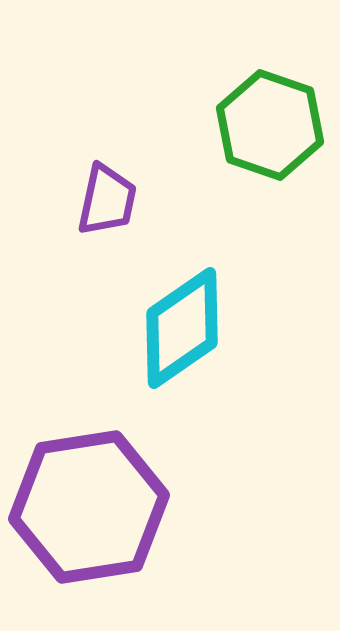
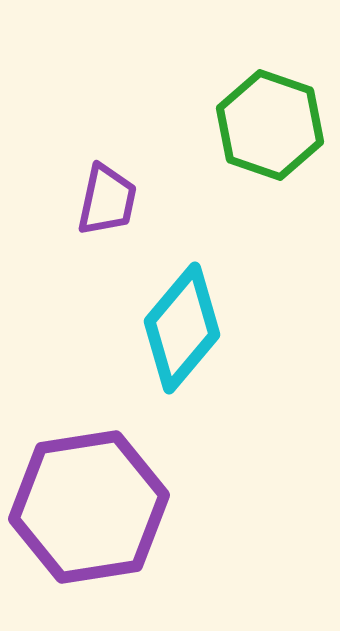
cyan diamond: rotated 15 degrees counterclockwise
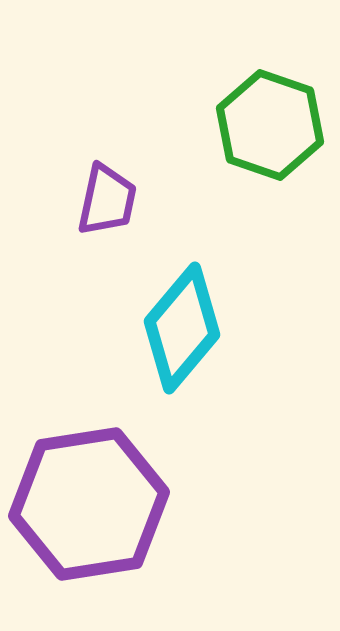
purple hexagon: moved 3 px up
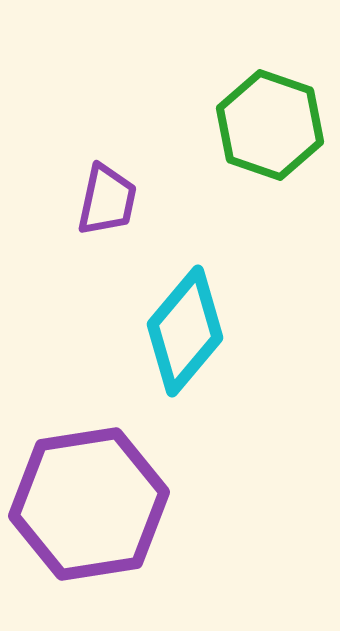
cyan diamond: moved 3 px right, 3 px down
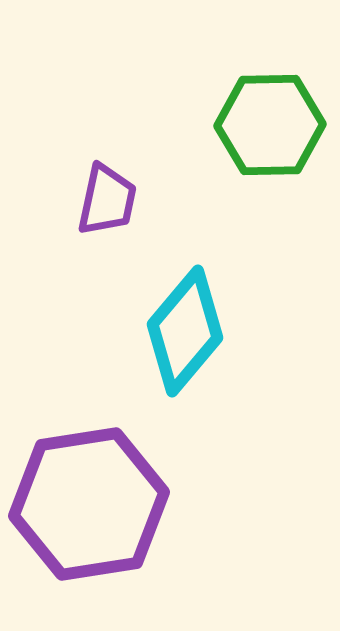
green hexagon: rotated 20 degrees counterclockwise
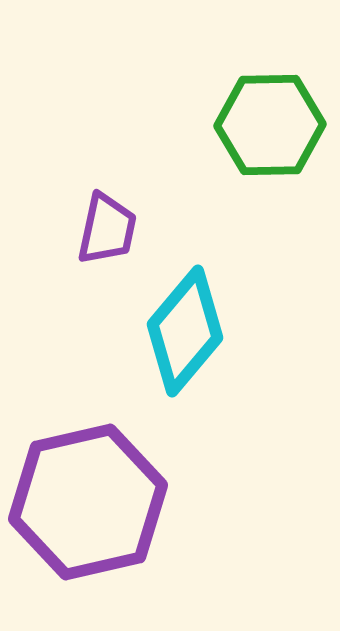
purple trapezoid: moved 29 px down
purple hexagon: moved 1 px left, 2 px up; rotated 4 degrees counterclockwise
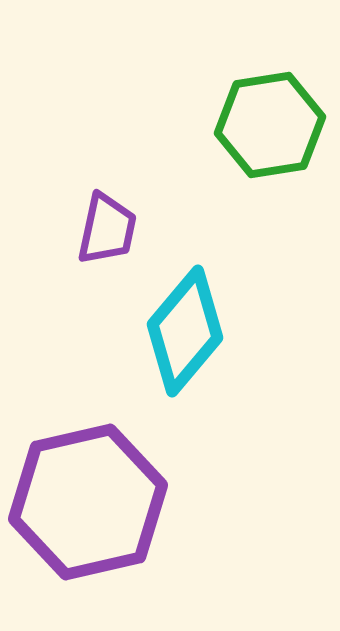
green hexagon: rotated 8 degrees counterclockwise
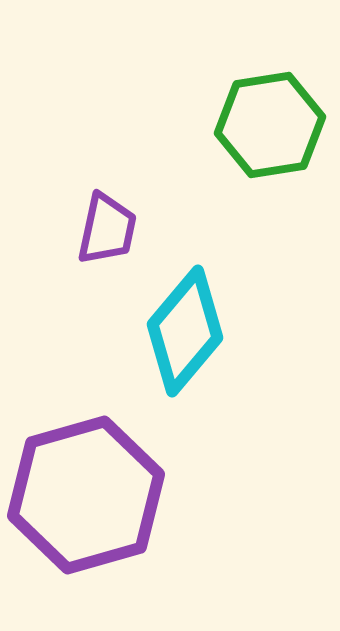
purple hexagon: moved 2 px left, 7 px up; rotated 3 degrees counterclockwise
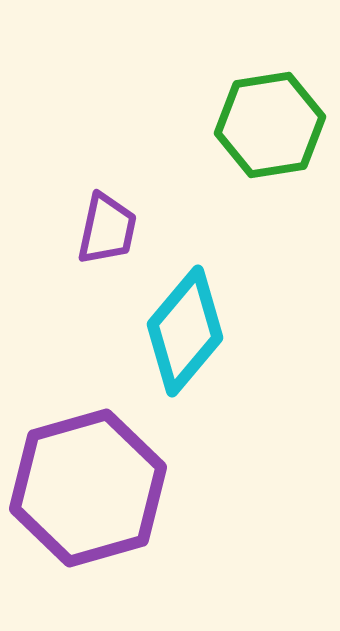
purple hexagon: moved 2 px right, 7 px up
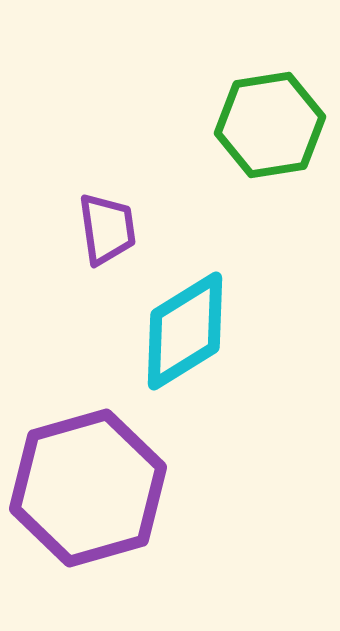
purple trapezoid: rotated 20 degrees counterclockwise
cyan diamond: rotated 18 degrees clockwise
